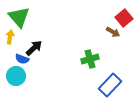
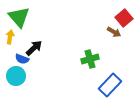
brown arrow: moved 1 px right
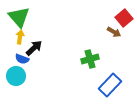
yellow arrow: moved 10 px right
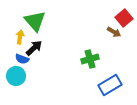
green triangle: moved 16 px right, 4 px down
blue rectangle: rotated 15 degrees clockwise
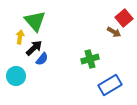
blue semicircle: moved 20 px right; rotated 72 degrees counterclockwise
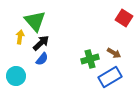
red square: rotated 18 degrees counterclockwise
brown arrow: moved 21 px down
black arrow: moved 7 px right, 5 px up
blue rectangle: moved 8 px up
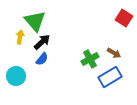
black arrow: moved 1 px right, 1 px up
green cross: rotated 12 degrees counterclockwise
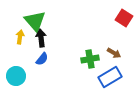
black arrow: moved 1 px left, 4 px up; rotated 54 degrees counterclockwise
green cross: rotated 18 degrees clockwise
